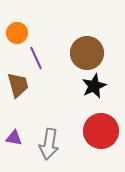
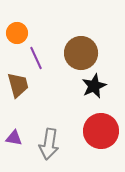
brown circle: moved 6 px left
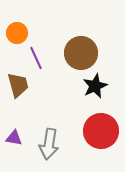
black star: moved 1 px right
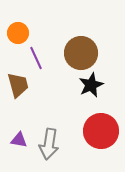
orange circle: moved 1 px right
black star: moved 4 px left, 1 px up
purple triangle: moved 5 px right, 2 px down
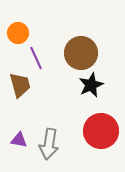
brown trapezoid: moved 2 px right
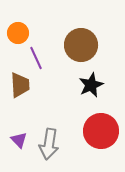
brown circle: moved 8 px up
brown trapezoid: rotated 12 degrees clockwise
purple triangle: rotated 36 degrees clockwise
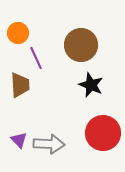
black star: rotated 25 degrees counterclockwise
red circle: moved 2 px right, 2 px down
gray arrow: rotated 96 degrees counterclockwise
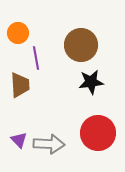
purple line: rotated 15 degrees clockwise
black star: moved 3 px up; rotated 30 degrees counterclockwise
red circle: moved 5 px left
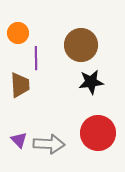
purple line: rotated 10 degrees clockwise
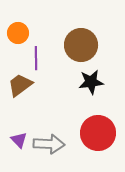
brown trapezoid: rotated 124 degrees counterclockwise
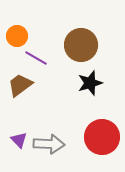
orange circle: moved 1 px left, 3 px down
purple line: rotated 60 degrees counterclockwise
black star: moved 1 px left, 1 px down; rotated 10 degrees counterclockwise
red circle: moved 4 px right, 4 px down
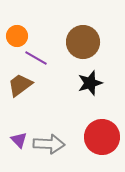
brown circle: moved 2 px right, 3 px up
